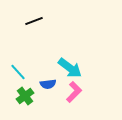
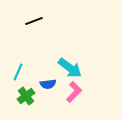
cyan line: rotated 66 degrees clockwise
green cross: moved 1 px right
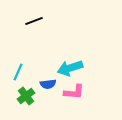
cyan arrow: rotated 125 degrees clockwise
pink L-shape: rotated 50 degrees clockwise
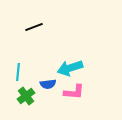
black line: moved 6 px down
cyan line: rotated 18 degrees counterclockwise
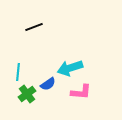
blue semicircle: rotated 28 degrees counterclockwise
pink L-shape: moved 7 px right
green cross: moved 1 px right, 2 px up
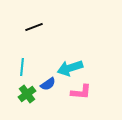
cyan line: moved 4 px right, 5 px up
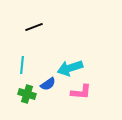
cyan line: moved 2 px up
green cross: rotated 36 degrees counterclockwise
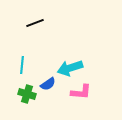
black line: moved 1 px right, 4 px up
